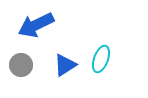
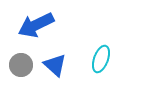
blue triangle: moved 10 px left; rotated 45 degrees counterclockwise
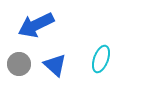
gray circle: moved 2 px left, 1 px up
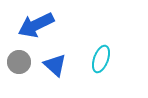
gray circle: moved 2 px up
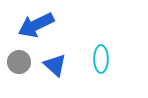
cyan ellipse: rotated 20 degrees counterclockwise
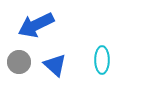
cyan ellipse: moved 1 px right, 1 px down
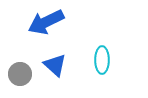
blue arrow: moved 10 px right, 3 px up
gray circle: moved 1 px right, 12 px down
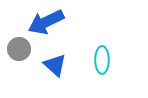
gray circle: moved 1 px left, 25 px up
